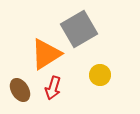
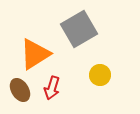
orange triangle: moved 11 px left
red arrow: moved 1 px left
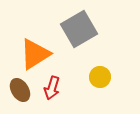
yellow circle: moved 2 px down
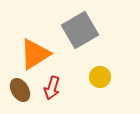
gray square: moved 1 px right, 1 px down
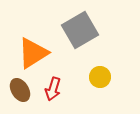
orange triangle: moved 2 px left, 1 px up
red arrow: moved 1 px right, 1 px down
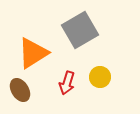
red arrow: moved 14 px right, 6 px up
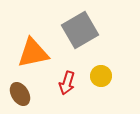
orange triangle: rotated 20 degrees clockwise
yellow circle: moved 1 px right, 1 px up
brown ellipse: moved 4 px down
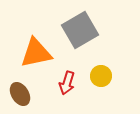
orange triangle: moved 3 px right
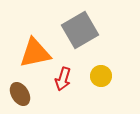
orange triangle: moved 1 px left
red arrow: moved 4 px left, 4 px up
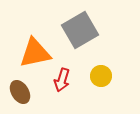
red arrow: moved 1 px left, 1 px down
brown ellipse: moved 2 px up
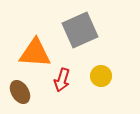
gray square: rotated 6 degrees clockwise
orange triangle: rotated 16 degrees clockwise
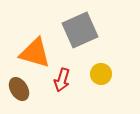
orange triangle: rotated 12 degrees clockwise
yellow circle: moved 2 px up
brown ellipse: moved 1 px left, 3 px up
